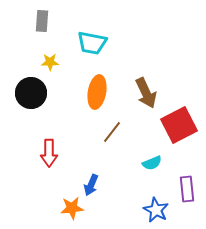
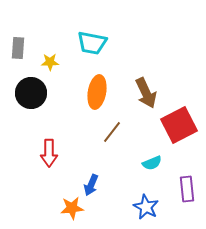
gray rectangle: moved 24 px left, 27 px down
blue star: moved 10 px left, 3 px up
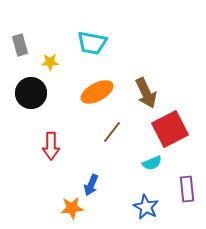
gray rectangle: moved 2 px right, 3 px up; rotated 20 degrees counterclockwise
orange ellipse: rotated 52 degrees clockwise
red square: moved 9 px left, 4 px down
red arrow: moved 2 px right, 7 px up
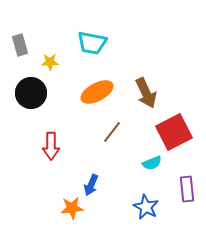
red square: moved 4 px right, 3 px down
